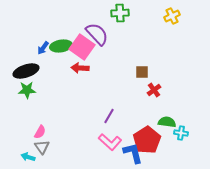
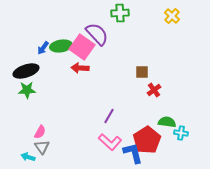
yellow cross: rotated 21 degrees counterclockwise
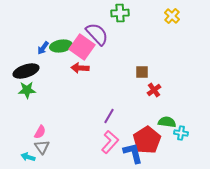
pink L-shape: rotated 90 degrees counterclockwise
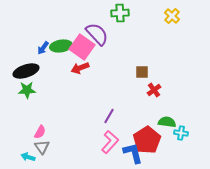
red arrow: rotated 24 degrees counterclockwise
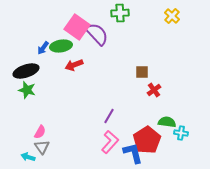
pink square: moved 5 px left, 20 px up
red arrow: moved 6 px left, 3 px up
green star: rotated 18 degrees clockwise
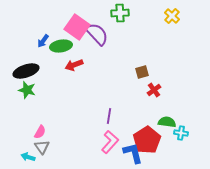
blue arrow: moved 7 px up
brown square: rotated 16 degrees counterclockwise
purple line: rotated 21 degrees counterclockwise
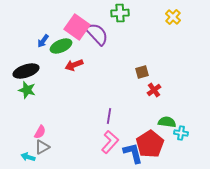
yellow cross: moved 1 px right, 1 px down
green ellipse: rotated 15 degrees counterclockwise
red pentagon: moved 3 px right, 4 px down
gray triangle: rotated 35 degrees clockwise
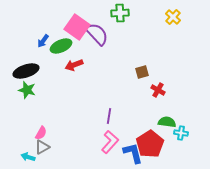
red cross: moved 4 px right; rotated 24 degrees counterclockwise
pink semicircle: moved 1 px right, 1 px down
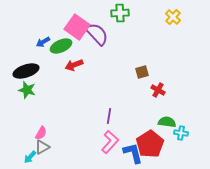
blue arrow: moved 1 px down; rotated 24 degrees clockwise
cyan arrow: moved 2 px right; rotated 64 degrees counterclockwise
